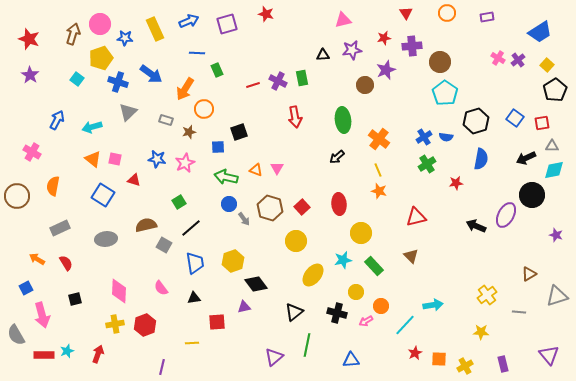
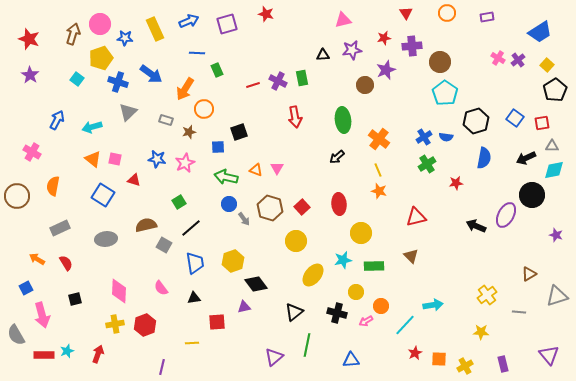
blue semicircle at (481, 159): moved 3 px right, 1 px up
green rectangle at (374, 266): rotated 48 degrees counterclockwise
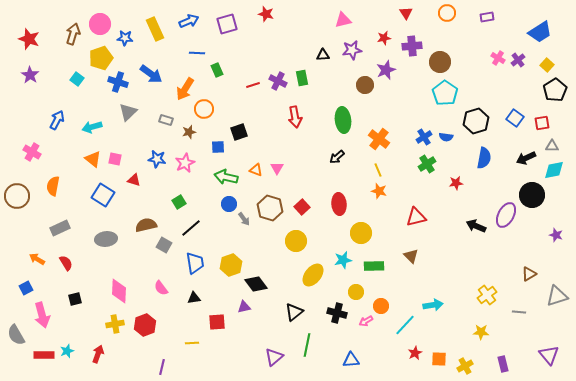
yellow hexagon at (233, 261): moved 2 px left, 4 px down
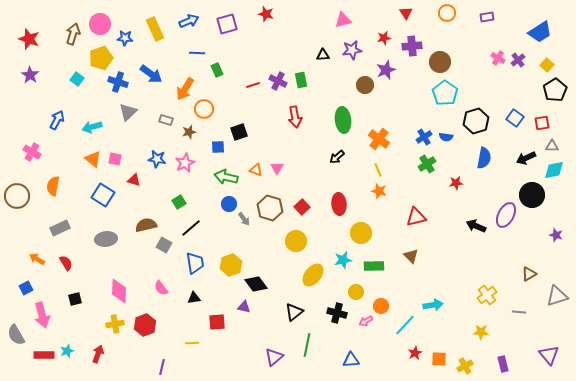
green rectangle at (302, 78): moved 1 px left, 2 px down
purple triangle at (244, 307): rotated 24 degrees clockwise
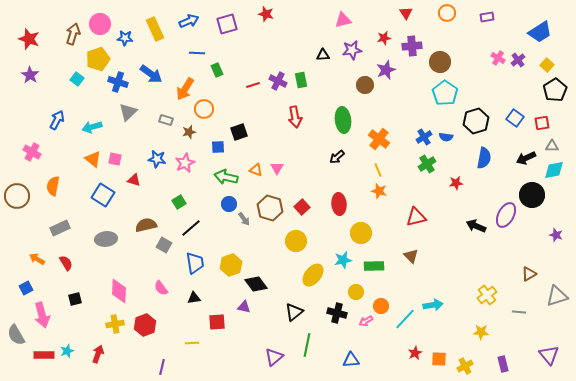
yellow pentagon at (101, 58): moved 3 px left, 1 px down
cyan line at (405, 325): moved 6 px up
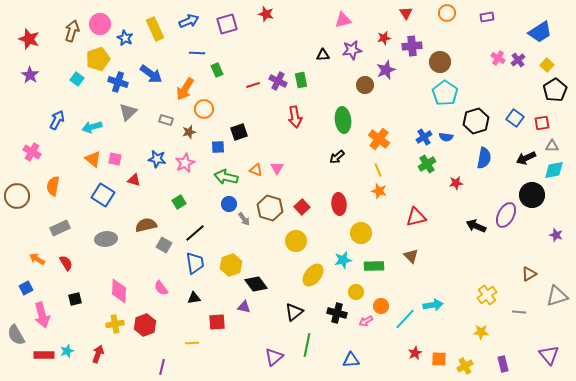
brown arrow at (73, 34): moved 1 px left, 3 px up
blue star at (125, 38): rotated 21 degrees clockwise
black line at (191, 228): moved 4 px right, 5 px down
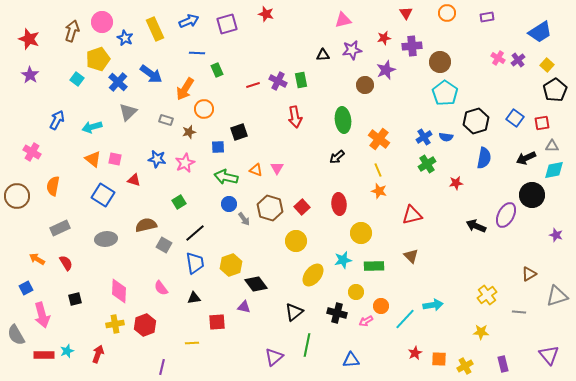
pink circle at (100, 24): moved 2 px right, 2 px up
blue cross at (118, 82): rotated 24 degrees clockwise
red triangle at (416, 217): moved 4 px left, 2 px up
